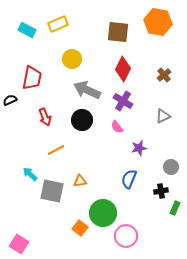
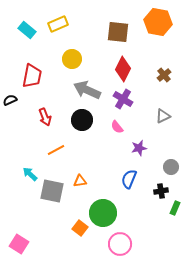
cyan rectangle: rotated 12 degrees clockwise
red trapezoid: moved 2 px up
purple cross: moved 2 px up
pink circle: moved 6 px left, 8 px down
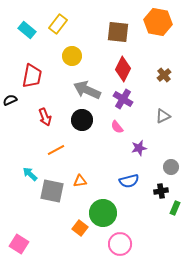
yellow rectangle: rotated 30 degrees counterclockwise
yellow circle: moved 3 px up
blue semicircle: moved 2 px down; rotated 126 degrees counterclockwise
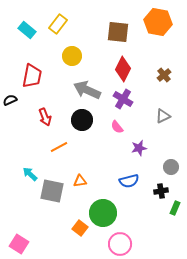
orange line: moved 3 px right, 3 px up
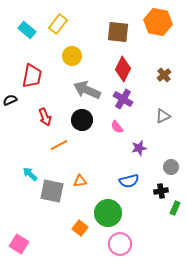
orange line: moved 2 px up
green circle: moved 5 px right
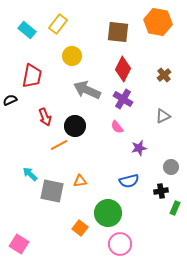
black circle: moved 7 px left, 6 px down
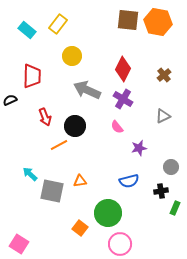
brown square: moved 10 px right, 12 px up
red trapezoid: rotated 10 degrees counterclockwise
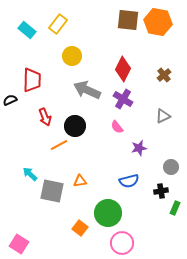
red trapezoid: moved 4 px down
pink circle: moved 2 px right, 1 px up
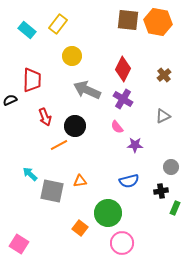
purple star: moved 4 px left, 3 px up; rotated 14 degrees clockwise
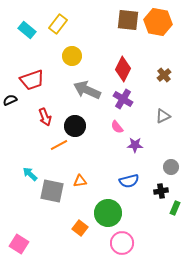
red trapezoid: rotated 70 degrees clockwise
